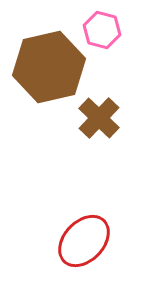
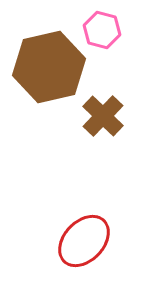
brown cross: moved 4 px right, 2 px up
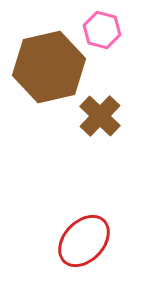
brown cross: moved 3 px left
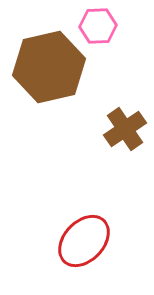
pink hexagon: moved 4 px left, 4 px up; rotated 18 degrees counterclockwise
brown cross: moved 25 px right, 13 px down; rotated 12 degrees clockwise
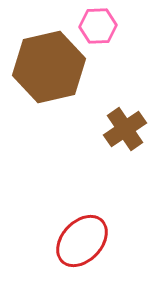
red ellipse: moved 2 px left
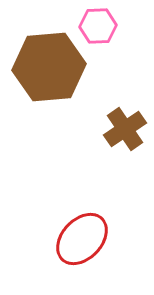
brown hexagon: rotated 8 degrees clockwise
red ellipse: moved 2 px up
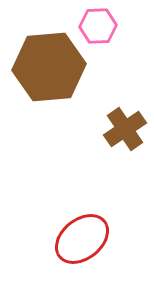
red ellipse: rotated 8 degrees clockwise
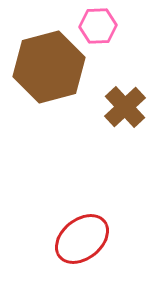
brown hexagon: rotated 10 degrees counterclockwise
brown cross: moved 22 px up; rotated 9 degrees counterclockwise
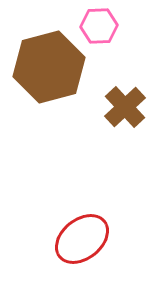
pink hexagon: moved 1 px right
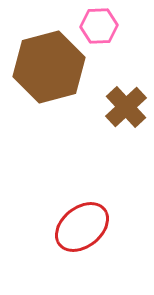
brown cross: moved 1 px right
red ellipse: moved 12 px up
